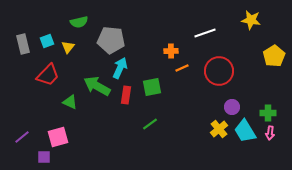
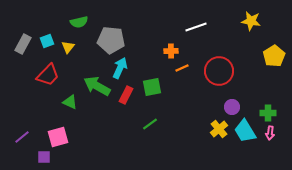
yellow star: moved 1 px down
white line: moved 9 px left, 6 px up
gray rectangle: rotated 42 degrees clockwise
red rectangle: rotated 18 degrees clockwise
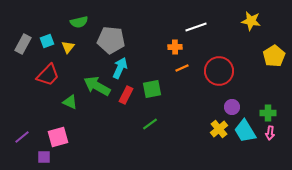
orange cross: moved 4 px right, 4 px up
green square: moved 2 px down
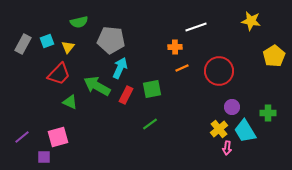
red trapezoid: moved 11 px right, 1 px up
pink arrow: moved 43 px left, 15 px down
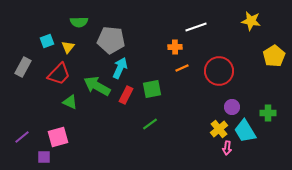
green semicircle: rotated 12 degrees clockwise
gray rectangle: moved 23 px down
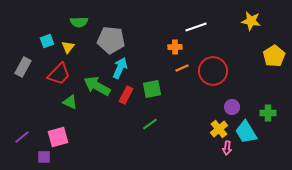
red circle: moved 6 px left
cyan trapezoid: moved 1 px right, 1 px down
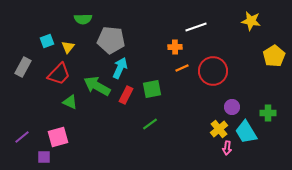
green semicircle: moved 4 px right, 3 px up
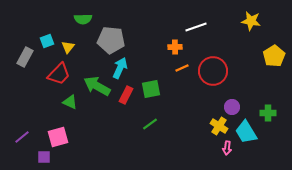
gray rectangle: moved 2 px right, 10 px up
green square: moved 1 px left
yellow cross: moved 3 px up; rotated 18 degrees counterclockwise
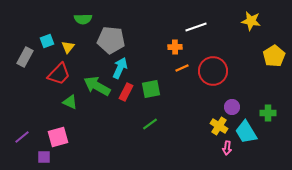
red rectangle: moved 3 px up
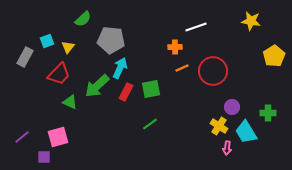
green semicircle: rotated 42 degrees counterclockwise
green arrow: rotated 72 degrees counterclockwise
